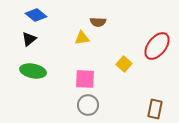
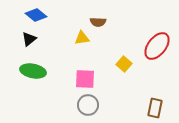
brown rectangle: moved 1 px up
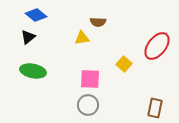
black triangle: moved 1 px left, 2 px up
pink square: moved 5 px right
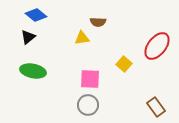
brown rectangle: moved 1 px right, 1 px up; rotated 48 degrees counterclockwise
